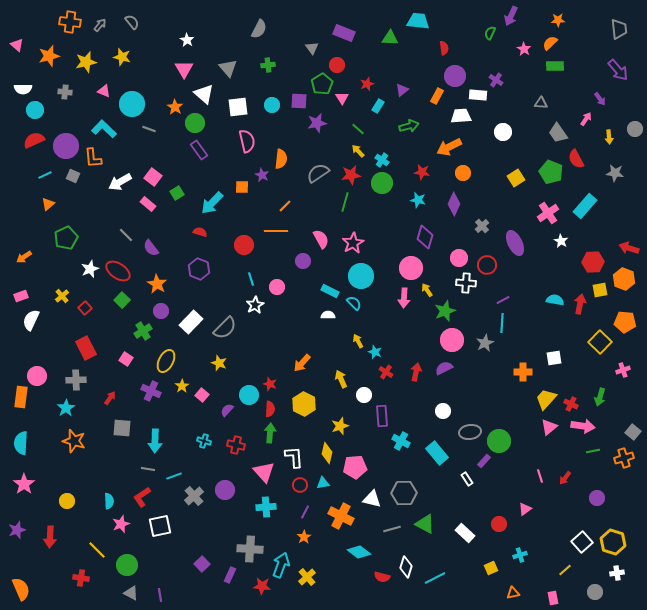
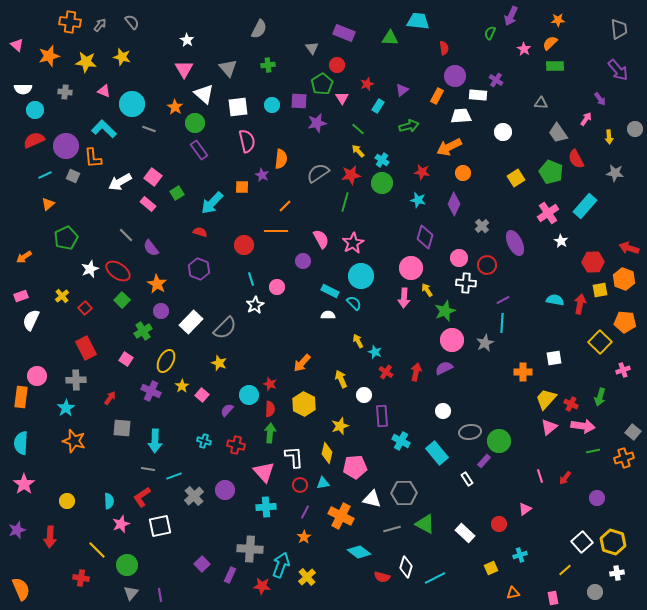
yellow star at (86, 62): rotated 20 degrees clockwise
gray triangle at (131, 593): rotated 42 degrees clockwise
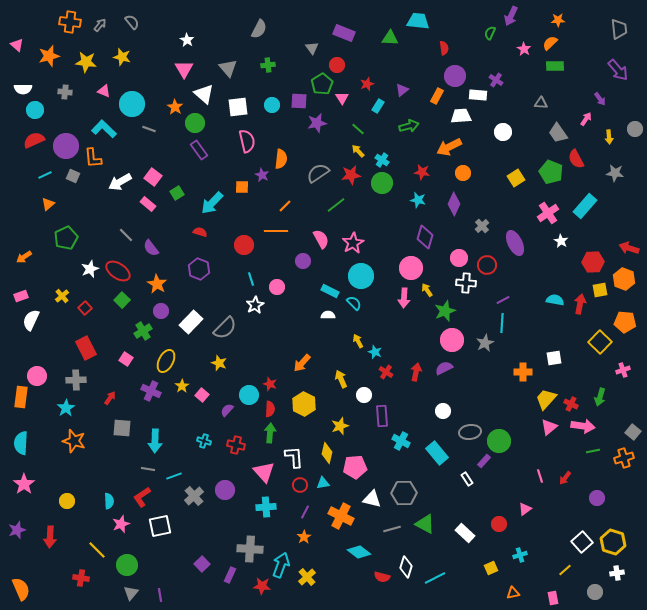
green line at (345, 202): moved 9 px left, 3 px down; rotated 36 degrees clockwise
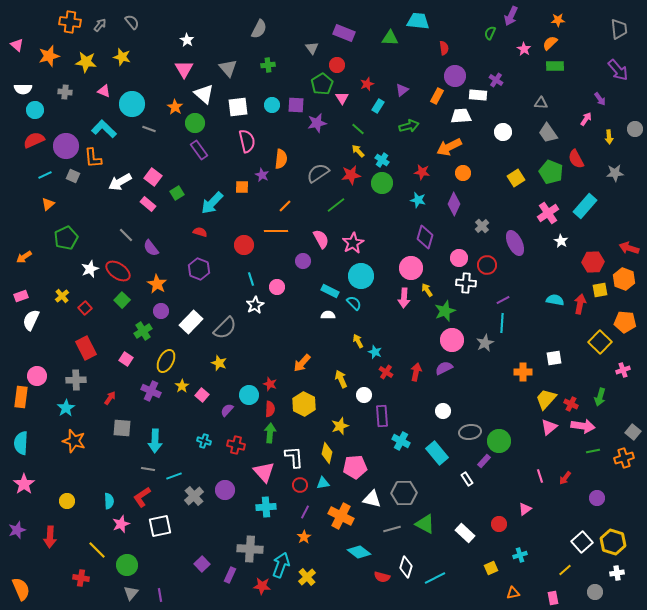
purple square at (299, 101): moved 3 px left, 4 px down
gray trapezoid at (558, 133): moved 10 px left
gray star at (615, 173): rotated 12 degrees counterclockwise
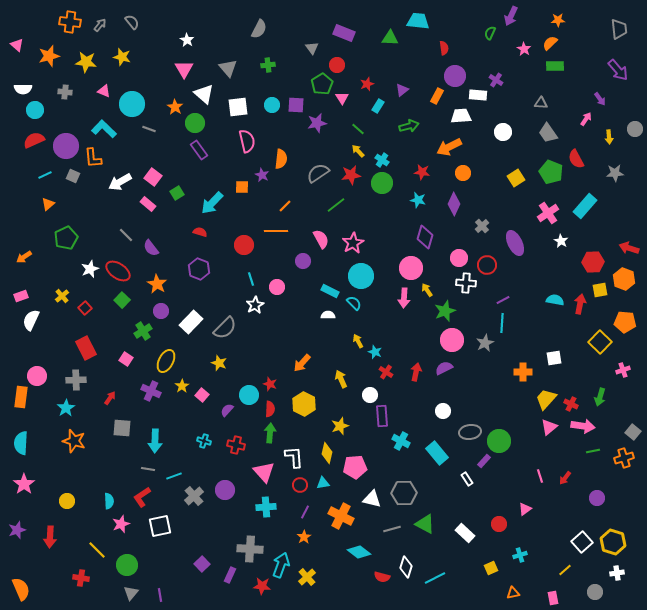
white circle at (364, 395): moved 6 px right
